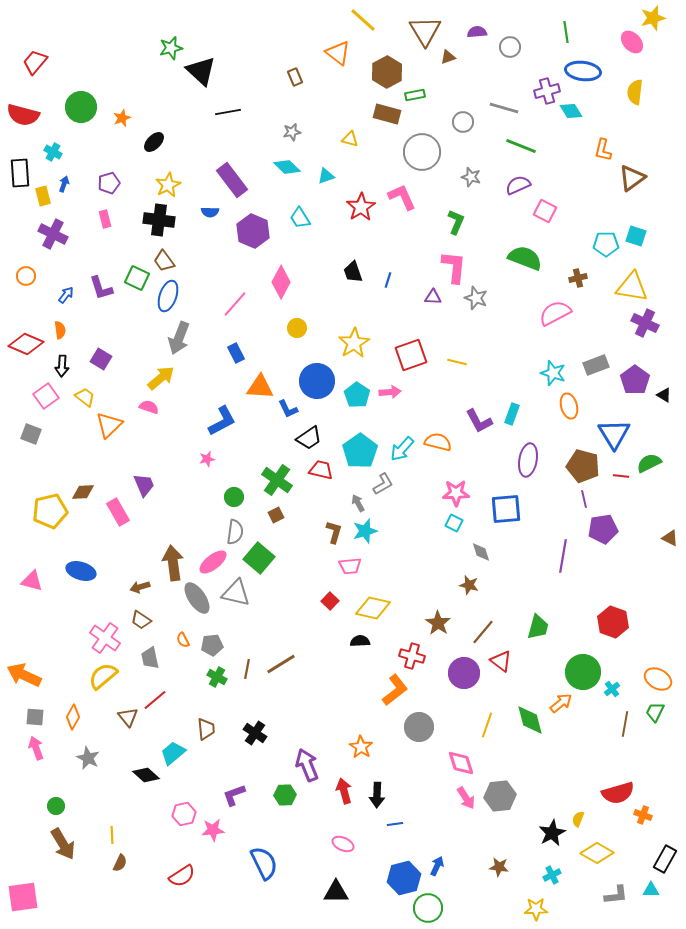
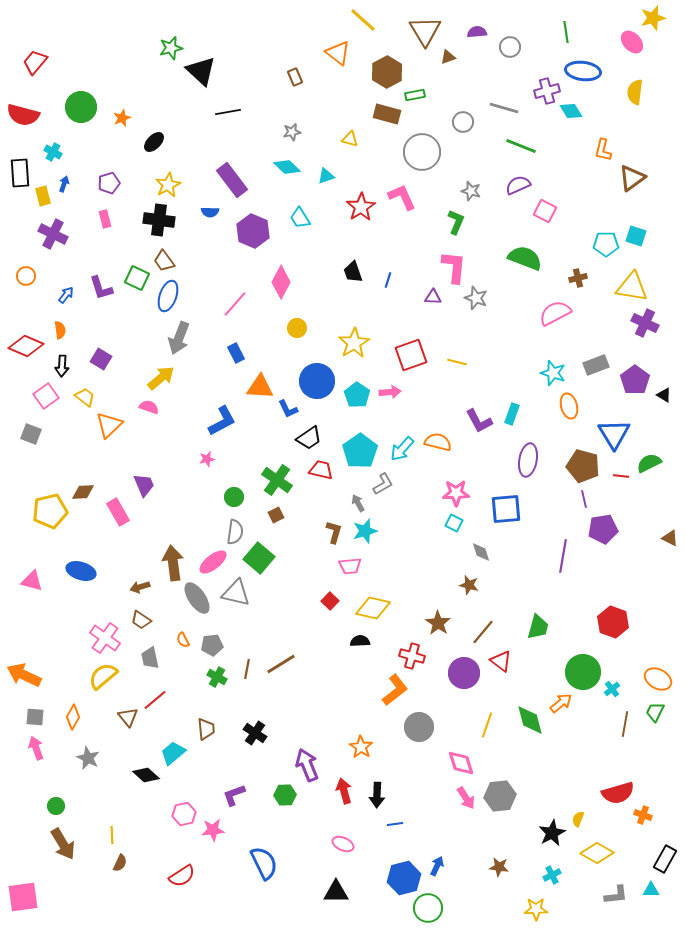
gray star at (471, 177): moved 14 px down
red diamond at (26, 344): moved 2 px down
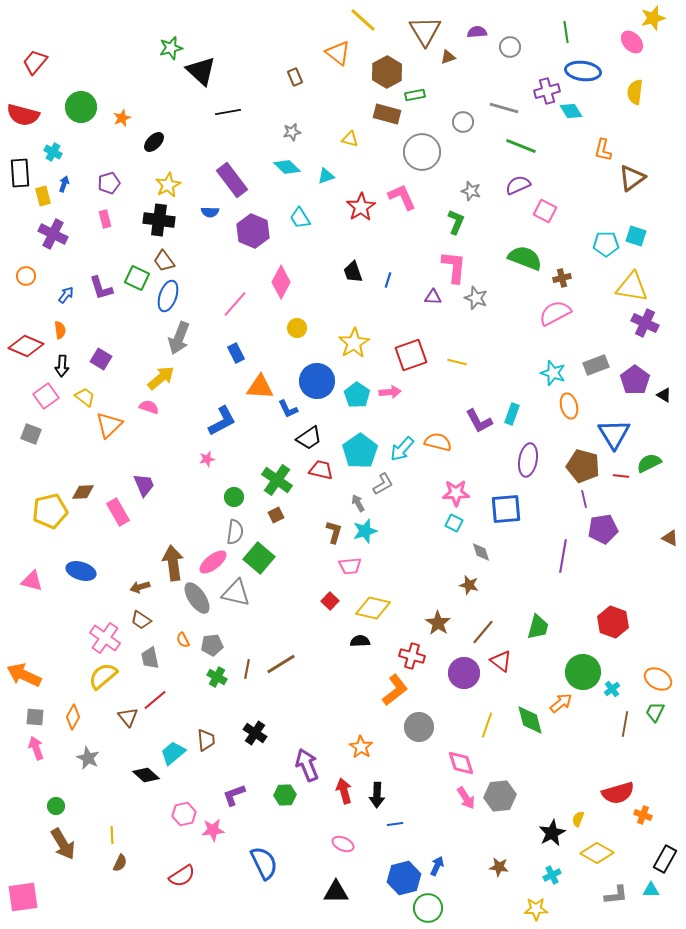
brown cross at (578, 278): moved 16 px left
brown trapezoid at (206, 729): moved 11 px down
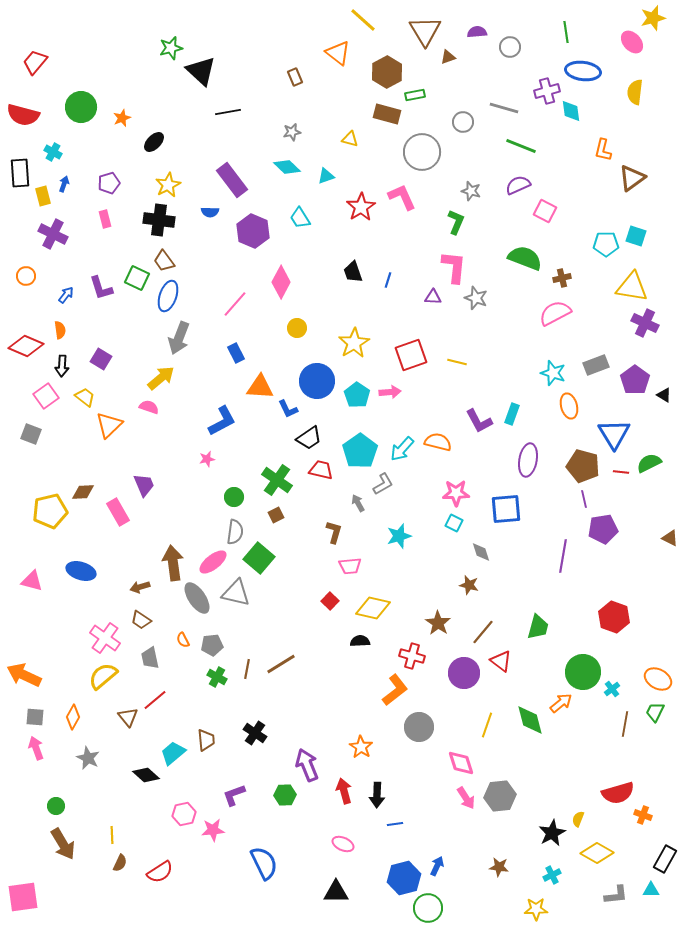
cyan diamond at (571, 111): rotated 25 degrees clockwise
red line at (621, 476): moved 4 px up
cyan star at (365, 531): moved 34 px right, 5 px down
red hexagon at (613, 622): moved 1 px right, 5 px up
red semicircle at (182, 876): moved 22 px left, 4 px up
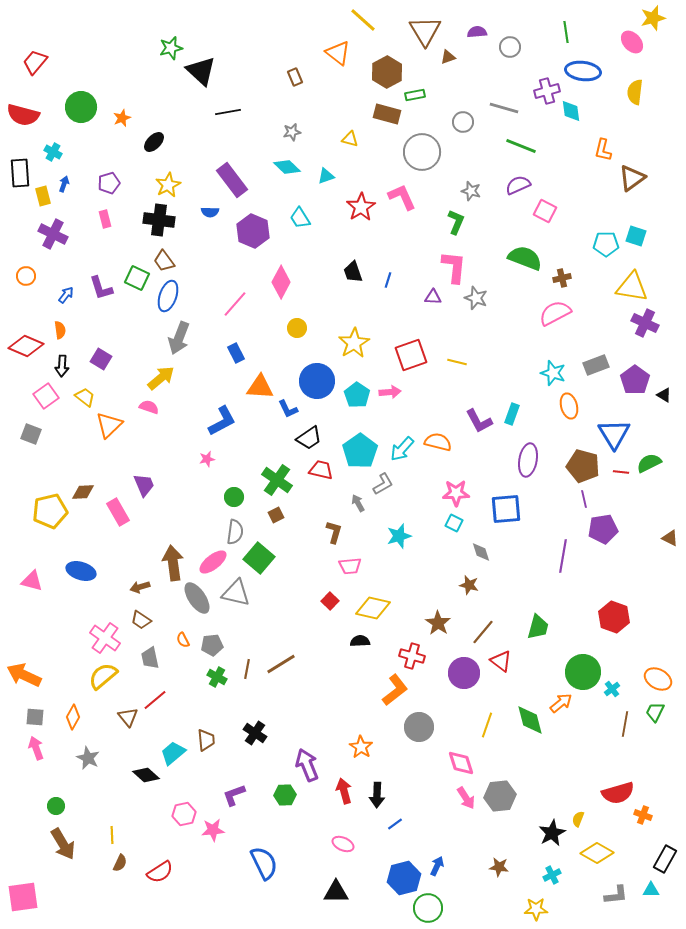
blue line at (395, 824): rotated 28 degrees counterclockwise
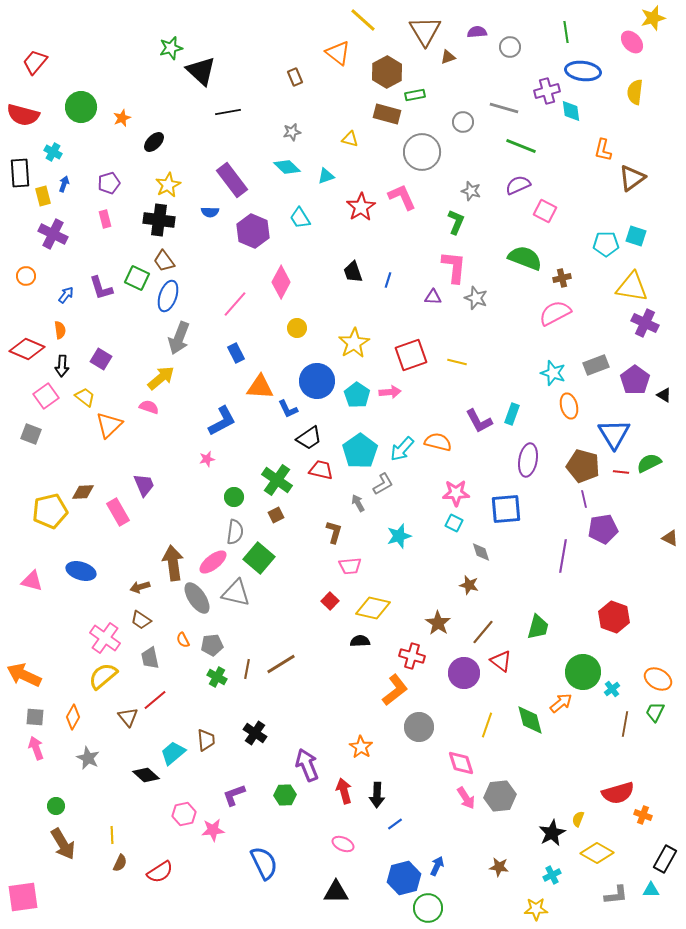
red diamond at (26, 346): moved 1 px right, 3 px down
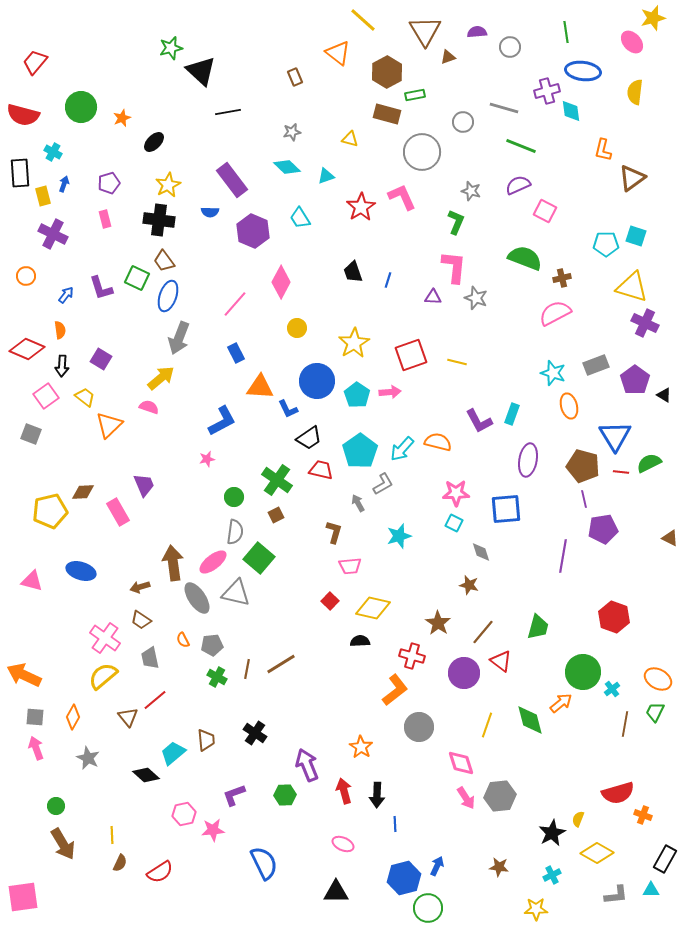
yellow triangle at (632, 287): rotated 8 degrees clockwise
blue triangle at (614, 434): moved 1 px right, 2 px down
blue line at (395, 824): rotated 56 degrees counterclockwise
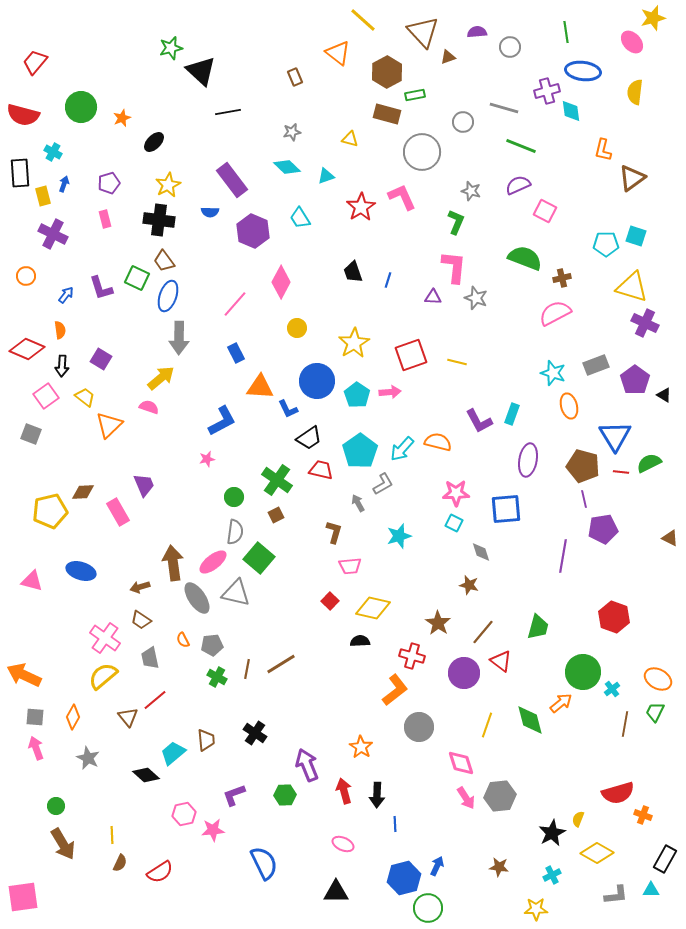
brown triangle at (425, 31): moved 2 px left, 1 px down; rotated 12 degrees counterclockwise
gray arrow at (179, 338): rotated 20 degrees counterclockwise
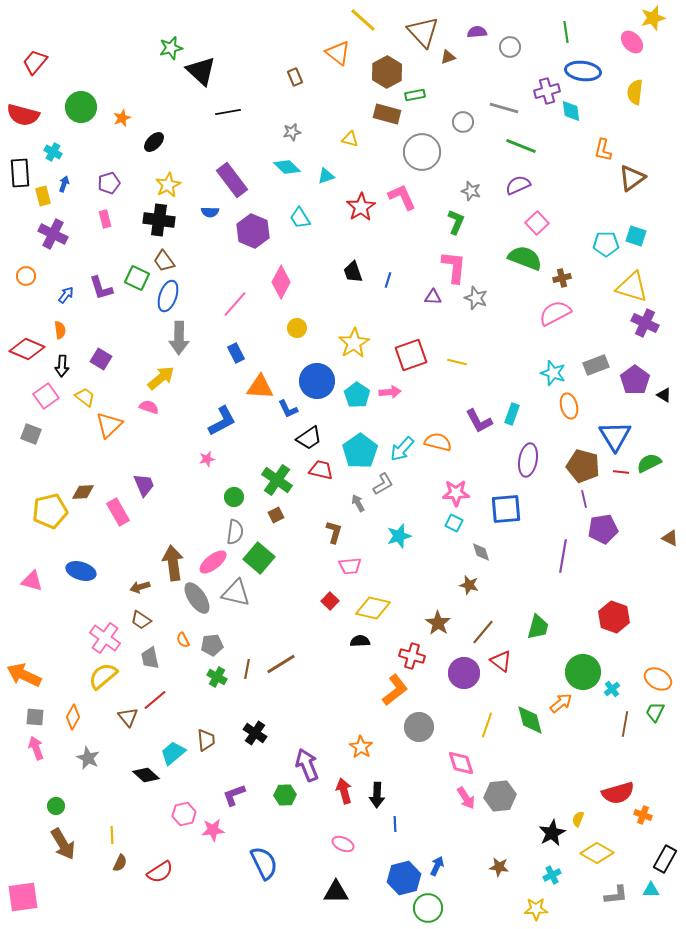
pink square at (545, 211): moved 8 px left, 12 px down; rotated 20 degrees clockwise
